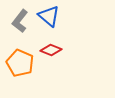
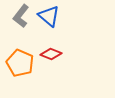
gray L-shape: moved 1 px right, 5 px up
red diamond: moved 4 px down
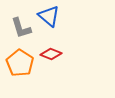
gray L-shape: moved 12 px down; rotated 55 degrees counterclockwise
orange pentagon: rotated 8 degrees clockwise
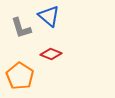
orange pentagon: moved 13 px down
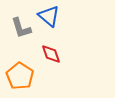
red diamond: rotated 50 degrees clockwise
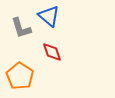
red diamond: moved 1 px right, 2 px up
